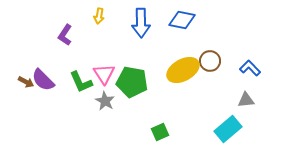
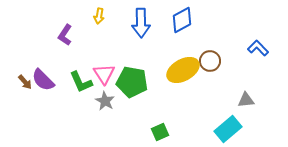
blue diamond: rotated 40 degrees counterclockwise
blue L-shape: moved 8 px right, 20 px up
brown arrow: moved 1 px left; rotated 21 degrees clockwise
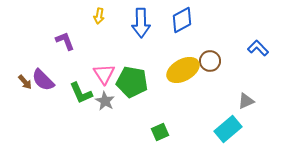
purple L-shape: moved 6 px down; rotated 125 degrees clockwise
green L-shape: moved 11 px down
gray triangle: moved 1 px down; rotated 18 degrees counterclockwise
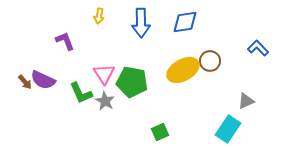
blue diamond: moved 3 px right, 2 px down; rotated 20 degrees clockwise
purple semicircle: rotated 20 degrees counterclockwise
cyan rectangle: rotated 16 degrees counterclockwise
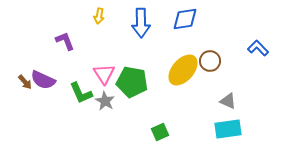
blue diamond: moved 3 px up
yellow ellipse: rotated 20 degrees counterclockwise
gray triangle: moved 18 px left; rotated 48 degrees clockwise
cyan rectangle: rotated 48 degrees clockwise
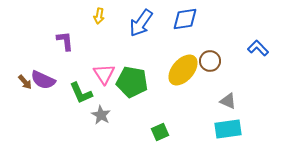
blue arrow: rotated 36 degrees clockwise
purple L-shape: rotated 15 degrees clockwise
gray star: moved 4 px left, 14 px down
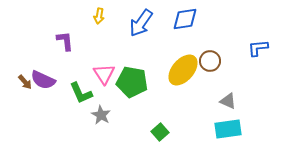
blue L-shape: rotated 50 degrees counterclockwise
green square: rotated 18 degrees counterclockwise
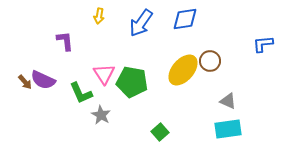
blue L-shape: moved 5 px right, 4 px up
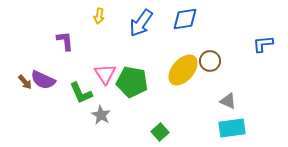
pink triangle: moved 1 px right
cyan rectangle: moved 4 px right, 1 px up
